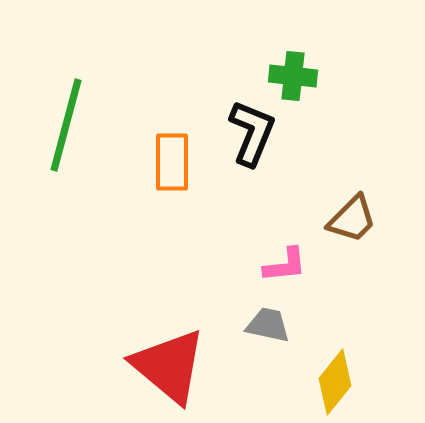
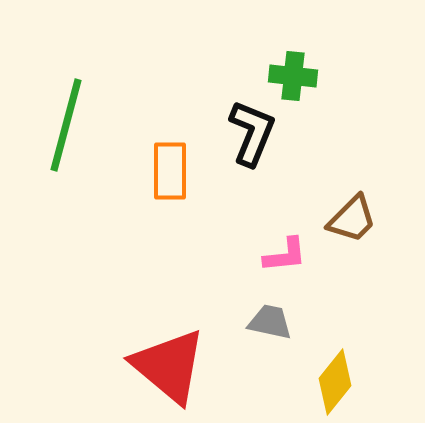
orange rectangle: moved 2 px left, 9 px down
pink L-shape: moved 10 px up
gray trapezoid: moved 2 px right, 3 px up
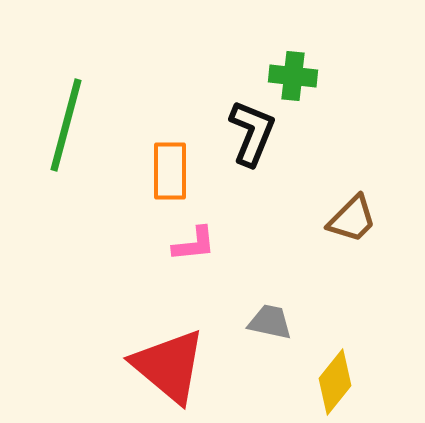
pink L-shape: moved 91 px left, 11 px up
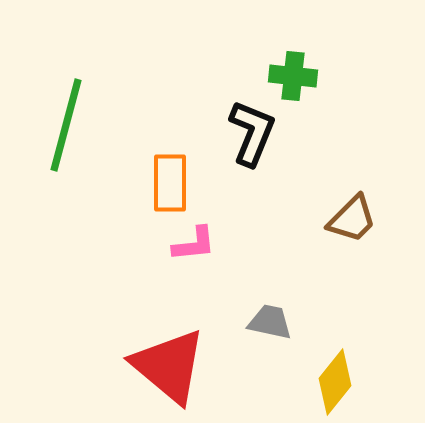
orange rectangle: moved 12 px down
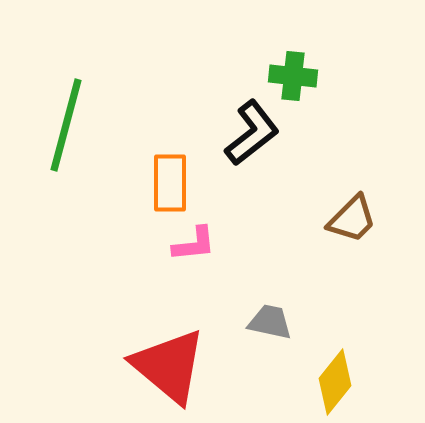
black L-shape: rotated 30 degrees clockwise
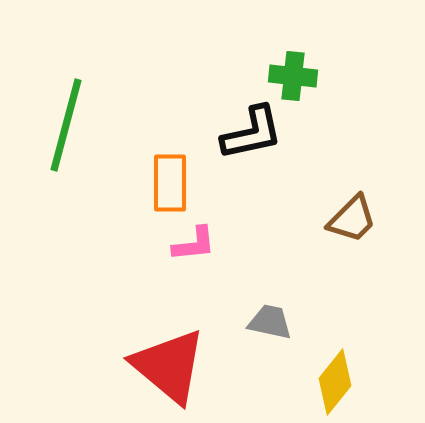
black L-shape: rotated 26 degrees clockwise
